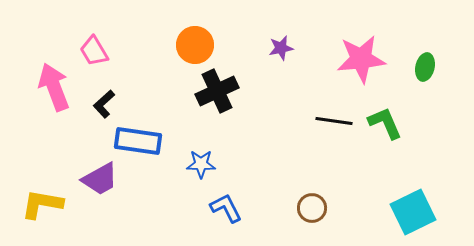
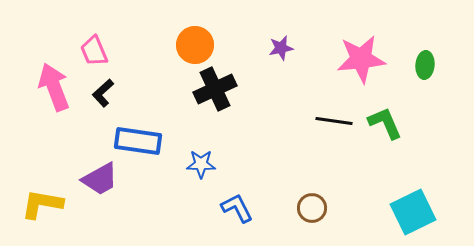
pink trapezoid: rotated 8 degrees clockwise
green ellipse: moved 2 px up; rotated 8 degrees counterclockwise
black cross: moved 2 px left, 2 px up
black L-shape: moved 1 px left, 11 px up
blue L-shape: moved 11 px right
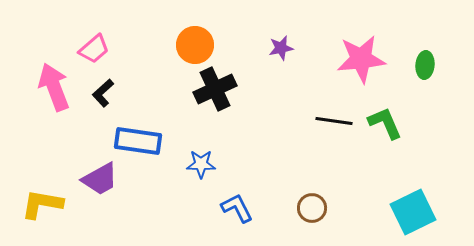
pink trapezoid: moved 2 px up; rotated 108 degrees counterclockwise
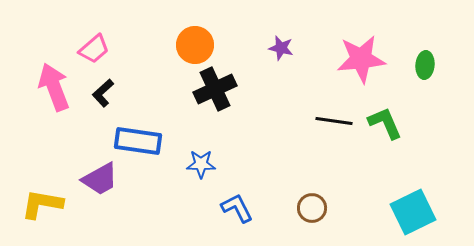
purple star: rotated 25 degrees clockwise
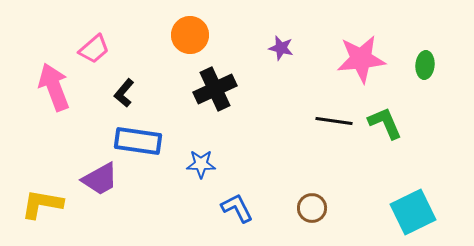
orange circle: moved 5 px left, 10 px up
black L-shape: moved 21 px right; rotated 8 degrees counterclockwise
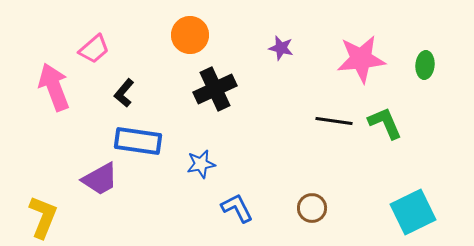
blue star: rotated 12 degrees counterclockwise
yellow L-shape: moved 1 px right, 13 px down; rotated 102 degrees clockwise
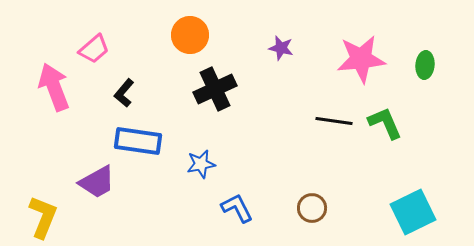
purple trapezoid: moved 3 px left, 3 px down
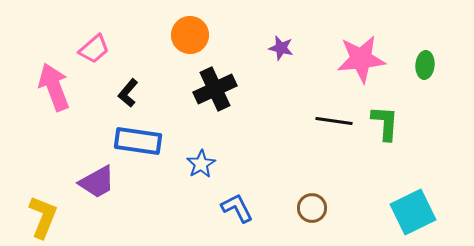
black L-shape: moved 4 px right
green L-shape: rotated 27 degrees clockwise
blue star: rotated 20 degrees counterclockwise
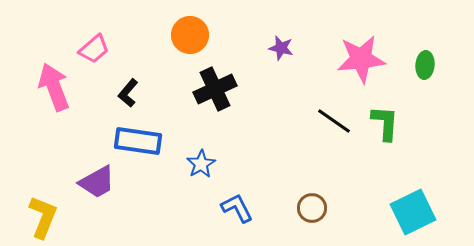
black line: rotated 27 degrees clockwise
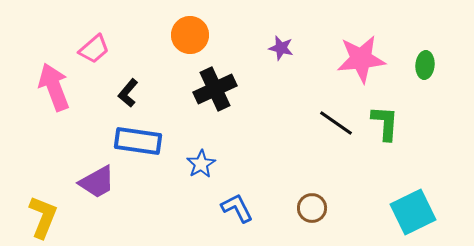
black line: moved 2 px right, 2 px down
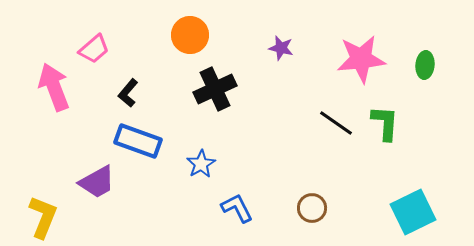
blue rectangle: rotated 12 degrees clockwise
